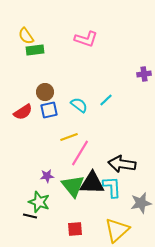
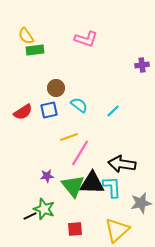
purple cross: moved 2 px left, 9 px up
brown circle: moved 11 px right, 4 px up
cyan line: moved 7 px right, 11 px down
green star: moved 5 px right, 7 px down
black line: rotated 40 degrees counterclockwise
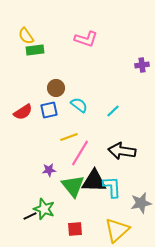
black arrow: moved 13 px up
purple star: moved 2 px right, 6 px up
black triangle: moved 2 px right, 2 px up
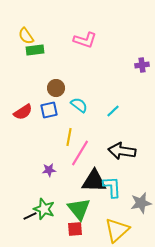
pink L-shape: moved 1 px left, 1 px down
yellow line: rotated 60 degrees counterclockwise
green triangle: moved 6 px right, 23 px down
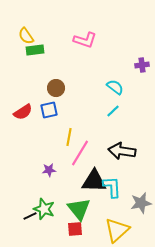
cyan semicircle: moved 36 px right, 18 px up
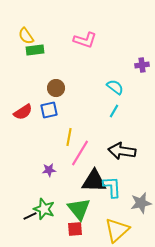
cyan line: moved 1 px right; rotated 16 degrees counterclockwise
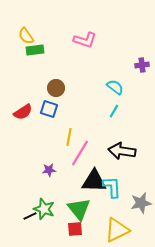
blue square: moved 1 px up; rotated 30 degrees clockwise
yellow triangle: rotated 16 degrees clockwise
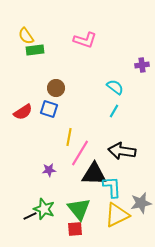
black triangle: moved 7 px up
yellow triangle: moved 15 px up
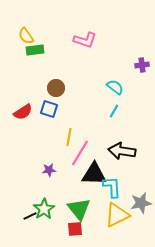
green star: rotated 20 degrees clockwise
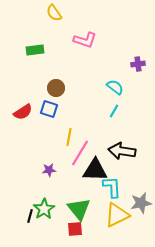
yellow semicircle: moved 28 px right, 23 px up
purple cross: moved 4 px left, 1 px up
black triangle: moved 1 px right, 4 px up
black line: rotated 48 degrees counterclockwise
